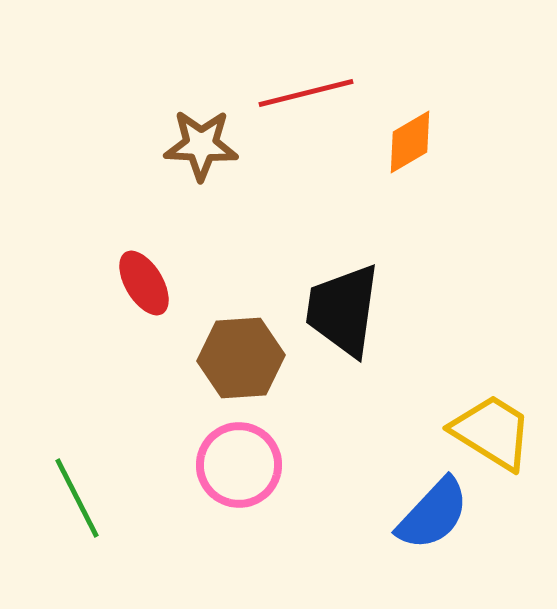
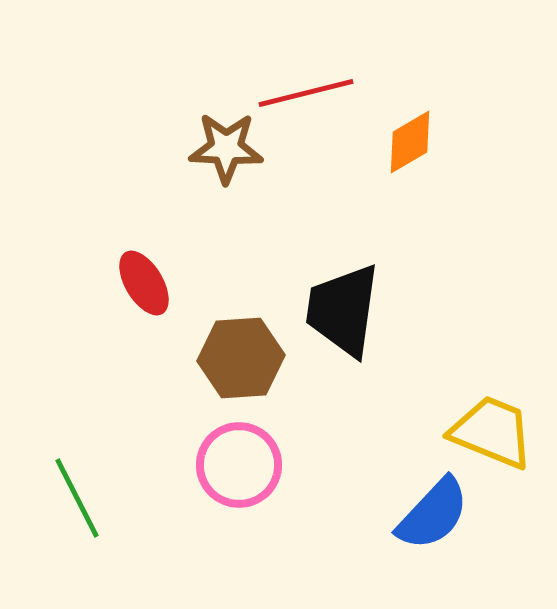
brown star: moved 25 px right, 3 px down
yellow trapezoid: rotated 10 degrees counterclockwise
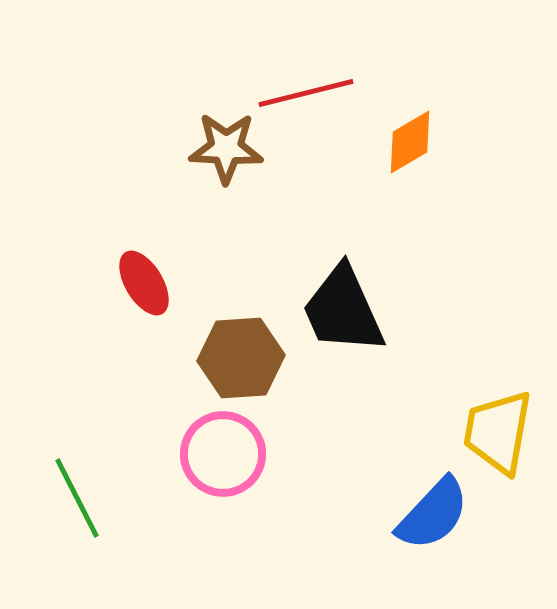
black trapezoid: rotated 32 degrees counterclockwise
yellow trapezoid: moved 6 px right; rotated 102 degrees counterclockwise
pink circle: moved 16 px left, 11 px up
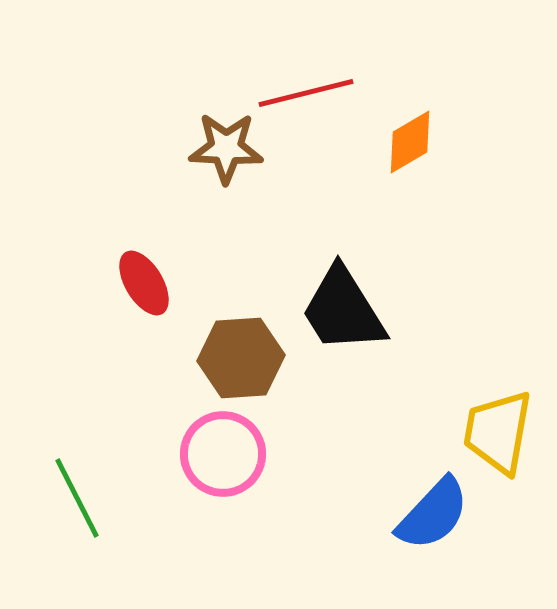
black trapezoid: rotated 8 degrees counterclockwise
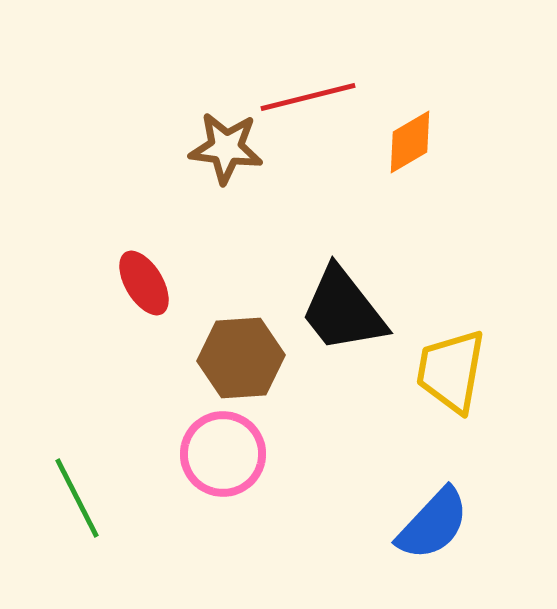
red line: moved 2 px right, 4 px down
brown star: rotated 4 degrees clockwise
black trapezoid: rotated 6 degrees counterclockwise
yellow trapezoid: moved 47 px left, 61 px up
blue semicircle: moved 10 px down
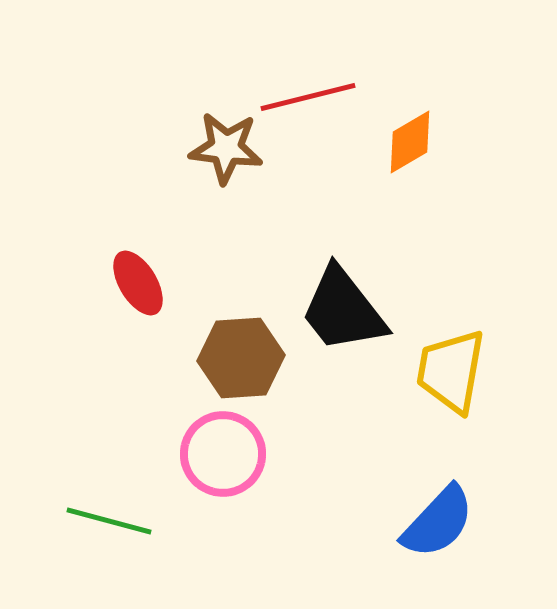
red ellipse: moved 6 px left
green line: moved 32 px right, 23 px down; rotated 48 degrees counterclockwise
blue semicircle: moved 5 px right, 2 px up
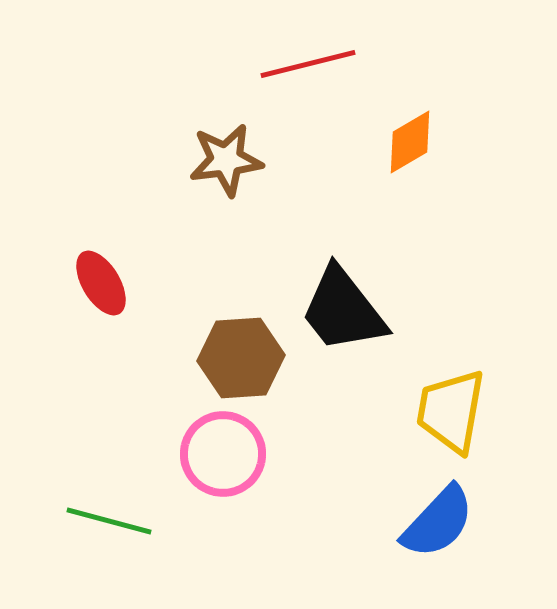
red line: moved 33 px up
brown star: moved 12 px down; rotated 14 degrees counterclockwise
red ellipse: moved 37 px left
yellow trapezoid: moved 40 px down
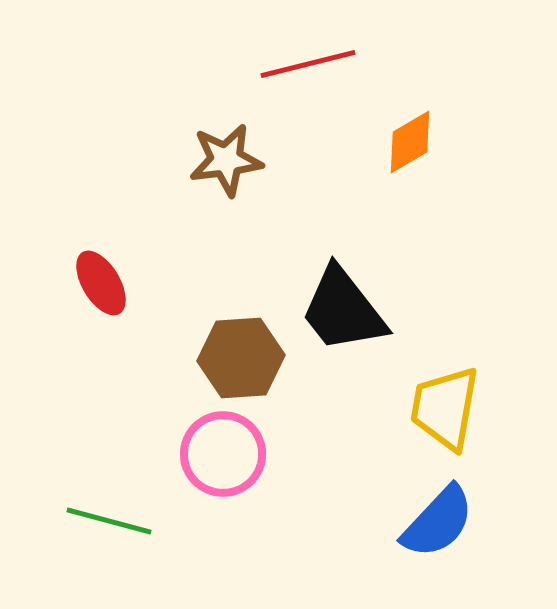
yellow trapezoid: moved 6 px left, 3 px up
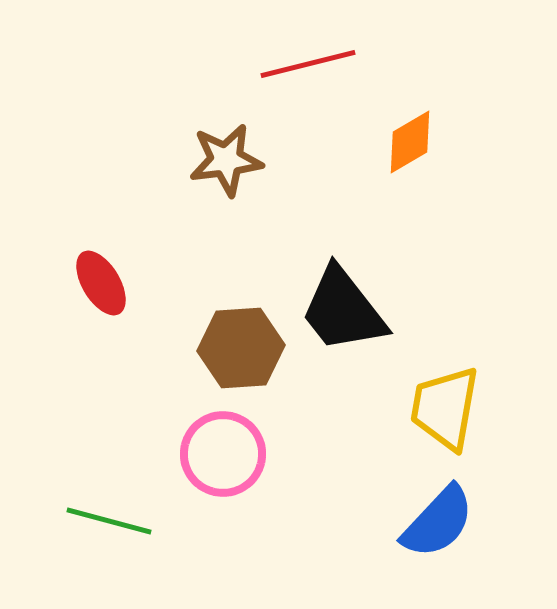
brown hexagon: moved 10 px up
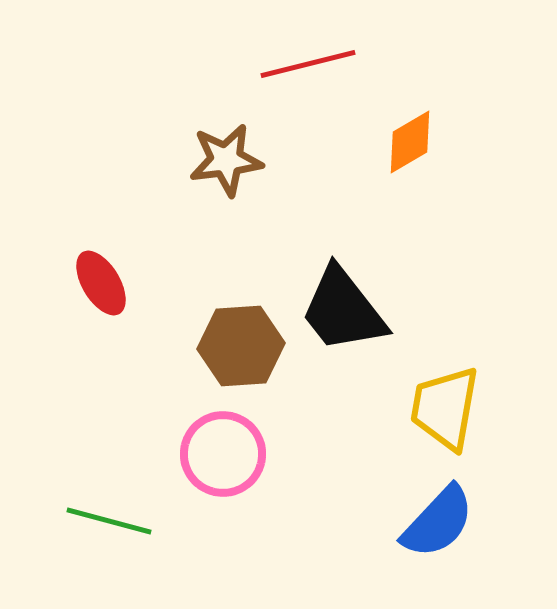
brown hexagon: moved 2 px up
